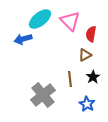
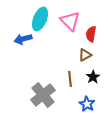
cyan ellipse: rotated 30 degrees counterclockwise
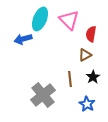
pink triangle: moved 1 px left, 1 px up
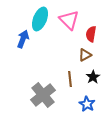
blue arrow: rotated 126 degrees clockwise
